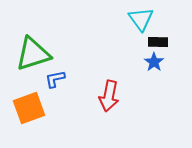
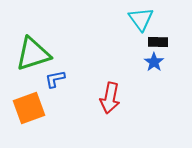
red arrow: moved 1 px right, 2 px down
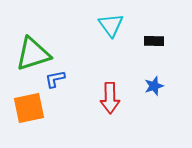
cyan triangle: moved 30 px left, 6 px down
black rectangle: moved 4 px left, 1 px up
blue star: moved 24 px down; rotated 18 degrees clockwise
red arrow: rotated 12 degrees counterclockwise
orange square: rotated 8 degrees clockwise
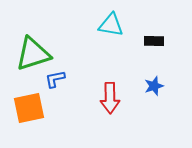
cyan triangle: rotated 44 degrees counterclockwise
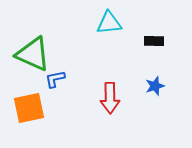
cyan triangle: moved 2 px left, 2 px up; rotated 16 degrees counterclockwise
green triangle: rotated 42 degrees clockwise
blue star: moved 1 px right
